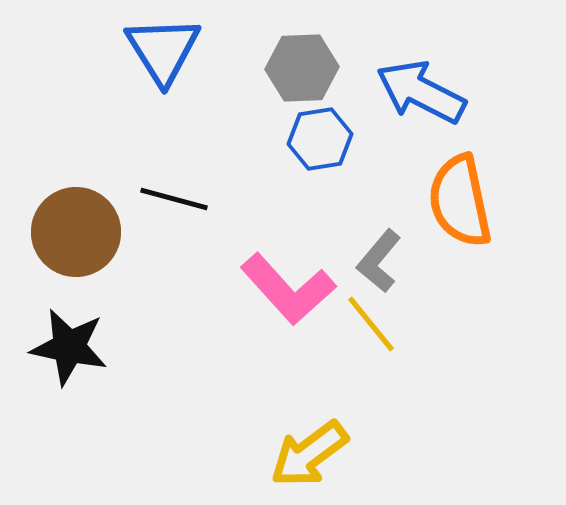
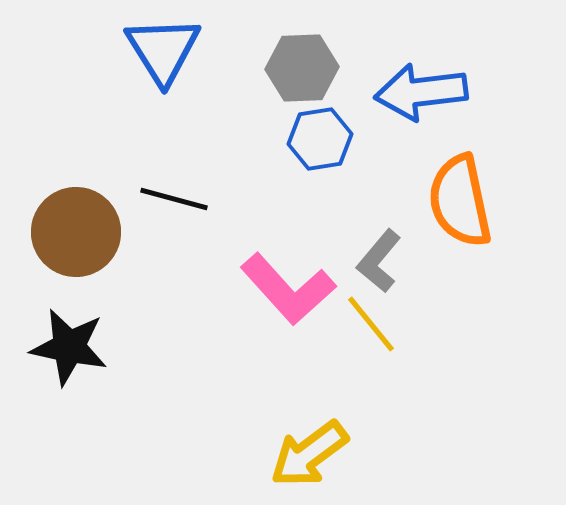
blue arrow: rotated 34 degrees counterclockwise
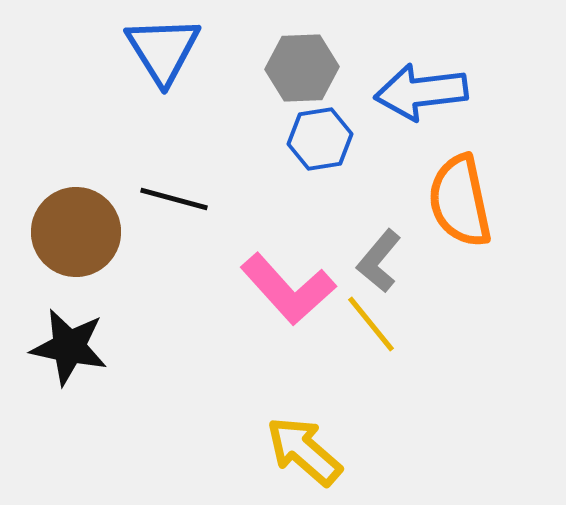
yellow arrow: moved 5 px left, 3 px up; rotated 78 degrees clockwise
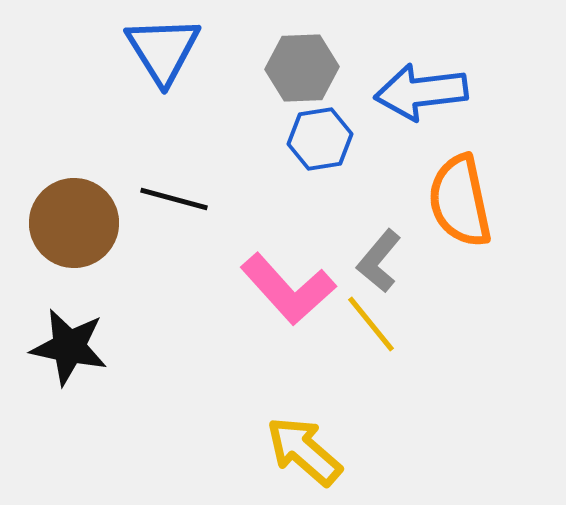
brown circle: moved 2 px left, 9 px up
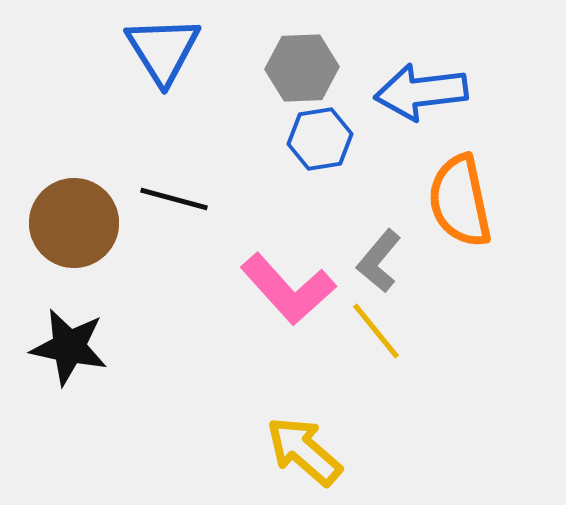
yellow line: moved 5 px right, 7 px down
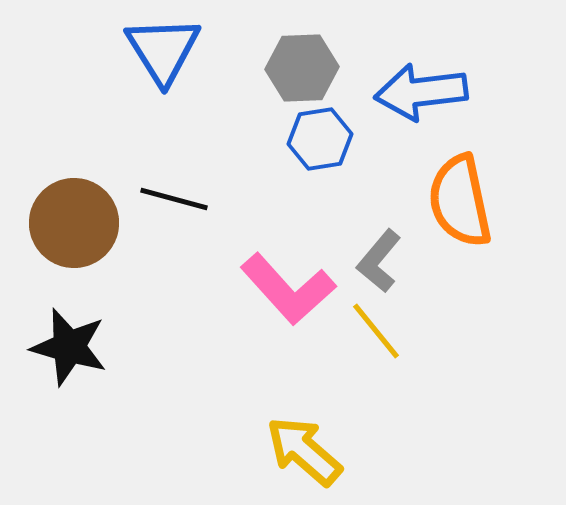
black star: rotated 4 degrees clockwise
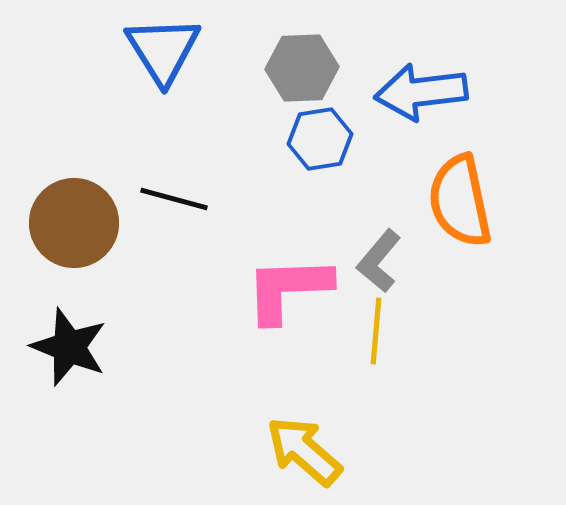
pink L-shape: rotated 130 degrees clockwise
yellow line: rotated 44 degrees clockwise
black star: rotated 6 degrees clockwise
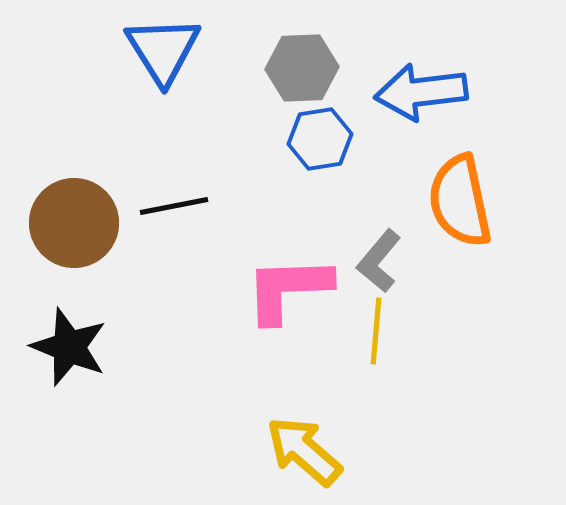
black line: moved 7 px down; rotated 26 degrees counterclockwise
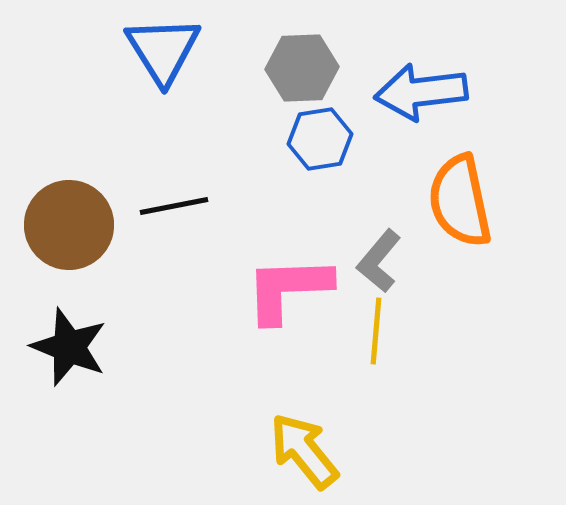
brown circle: moved 5 px left, 2 px down
yellow arrow: rotated 10 degrees clockwise
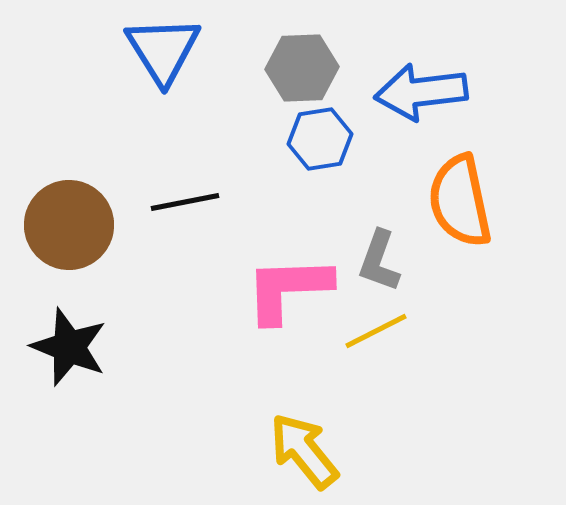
black line: moved 11 px right, 4 px up
gray L-shape: rotated 20 degrees counterclockwise
yellow line: rotated 58 degrees clockwise
